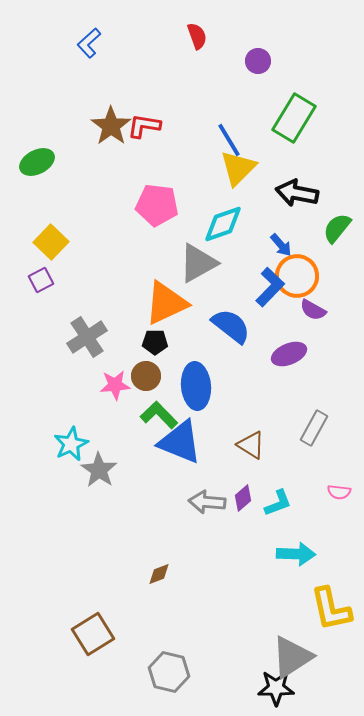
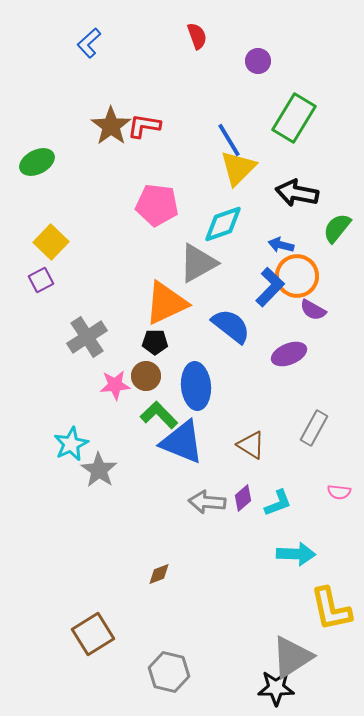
blue arrow at (281, 245): rotated 145 degrees clockwise
blue triangle at (180, 442): moved 2 px right
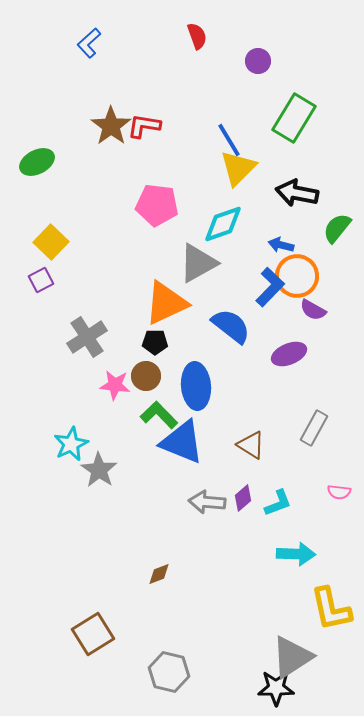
pink star at (115, 385): rotated 12 degrees clockwise
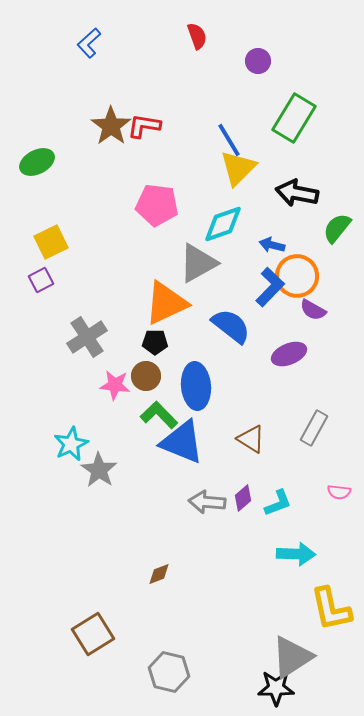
yellow square at (51, 242): rotated 20 degrees clockwise
blue arrow at (281, 245): moved 9 px left
brown triangle at (251, 445): moved 6 px up
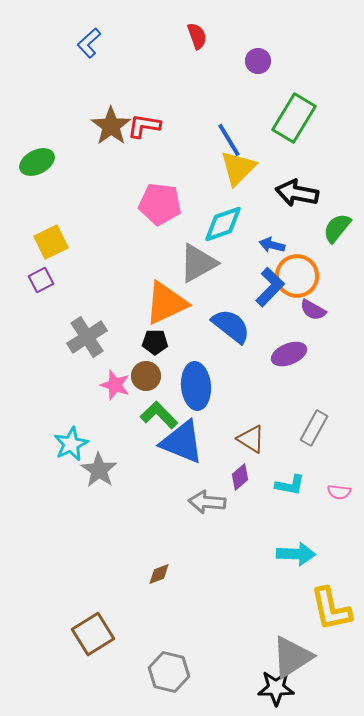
pink pentagon at (157, 205): moved 3 px right, 1 px up
pink star at (115, 385): rotated 12 degrees clockwise
purple diamond at (243, 498): moved 3 px left, 21 px up
cyan L-shape at (278, 503): moved 12 px right, 18 px up; rotated 32 degrees clockwise
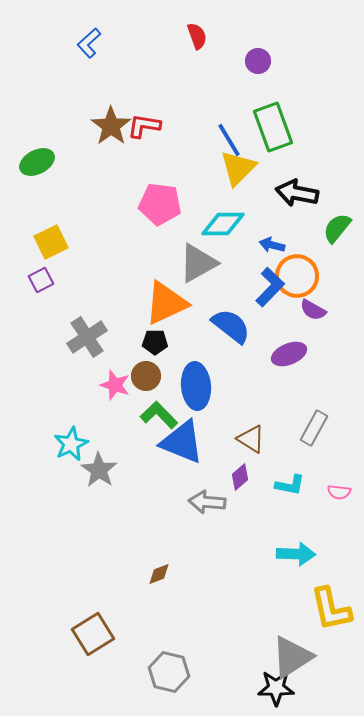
green rectangle at (294, 118): moved 21 px left, 9 px down; rotated 51 degrees counterclockwise
cyan diamond at (223, 224): rotated 18 degrees clockwise
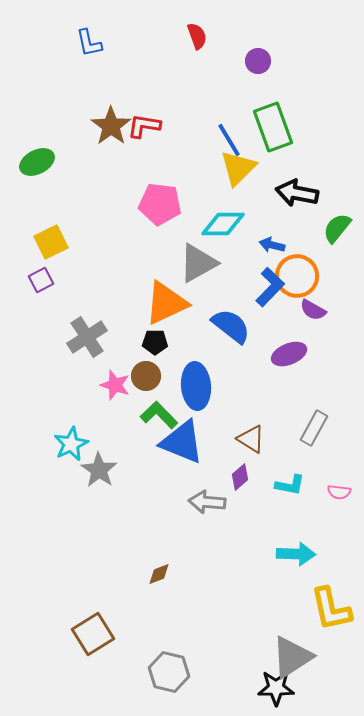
blue L-shape at (89, 43): rotated 60 degrees counterclockwise
